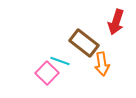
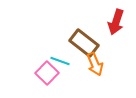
orange arrow: moved 7 px left; rotated 15 degrees counterclockwise
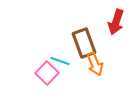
brown rectangle: rotated 32 degrees clockwise
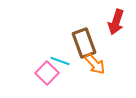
orange arrow: rotated 20 degrees counterclockwise
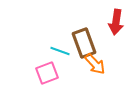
red arrow: rotated 10 degrees counterclockwise
cyan line: moved 10 px up
pink square: rotated 25 degrees clockwise
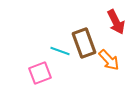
red arrow: rotated 35 degrees counterclockwise
orange arrow: moved 14 px right, 4 px up
pink square: moved 7 px left
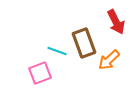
cyan line: moved 3 px left
orange arrow: rotated 90 degrees clockwise
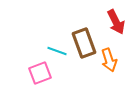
orange arrow: rotated 65 degrees counterclockwise
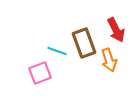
red arrow: moved 8 px down
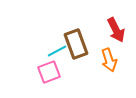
brown rectangle: moved 8 px left, 1 px down
cyan line: rotated 48 degrees counterclockwise
pink square: moved 9 px right, 1 px up
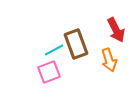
cyan line: moved 3 px left, 1 px up
